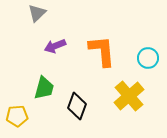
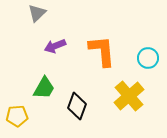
green trapezoid: rotated 15 degrees clockwise
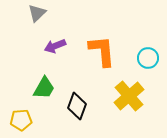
yellow pentagon: moved 4 px right, 4 px down
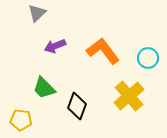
orange L-shape: moved 1 px right; rotated 32 degrees counterclockwise
green trapezoid: rotated 105 degrees clockwise
yellow pentagon: rotated 10 degrees clockwise
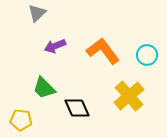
cyan circle: moved 1 px left, 3 px up
black diamond: moved 2 px down; rotated 44 degrees counterclockwise
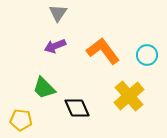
gray triangle: moved 21 px right; rotated 12 degrees counterclockwise
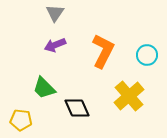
gray triangle: moved 3 px left
purple arrow: moved 1 px up
orange L-shape: rotated 64 degrees clockwise
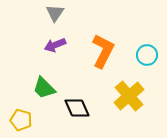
yellow pentagon: rotated 10 degrees clockwise
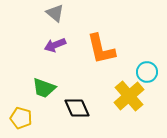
gray triangle: rotated 24 degrees counterclockwise
orange L-shape: moved 2 px left, 2 px up; rotated 140 degrees clockwise
cyan circle: moved 17 px down
green trapezoid: rotated 25 degrees counterclockwise
yellow pentagon: moved 2 px up
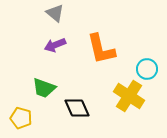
cyan circle: moved 3 px up
yellow cross: rotated 16 degrees counterclockwise
